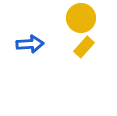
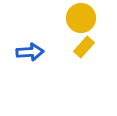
blue arrow: moved 8 px down
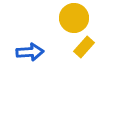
yellow circle: moved 7 px left
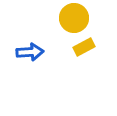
yellow rectangle: rotated 20 degrees clockwise
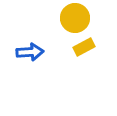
yellow circle: moved 1 px right
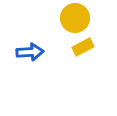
yellow rectangle: moved 1 px left
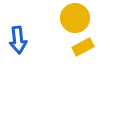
blue arrow: moved 12 px left, 12 px up; rotated 88 degrees clockwise
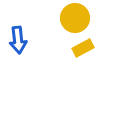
yellow rectangle: moved 1 px down
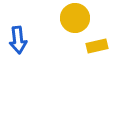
yellow rectangle: moved 14 px right, 2 px up; rotated 15 degrees clockwise
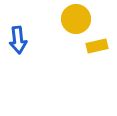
yellow circle: moved 1 px right, 1 px down
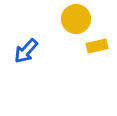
blue arrow: moved 8 px right, 11 px down; rotated 48 degrees clockwise
